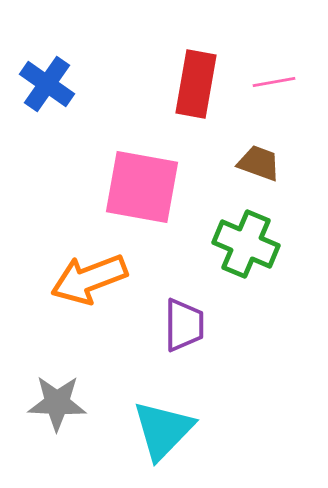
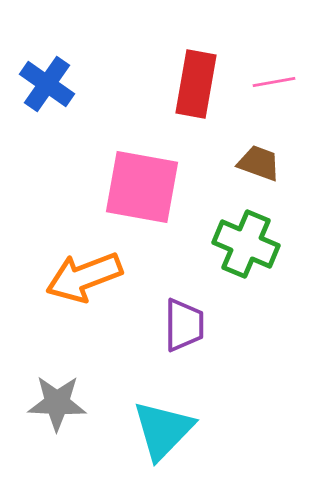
orange arrow: moved 5 px left, 2 px up
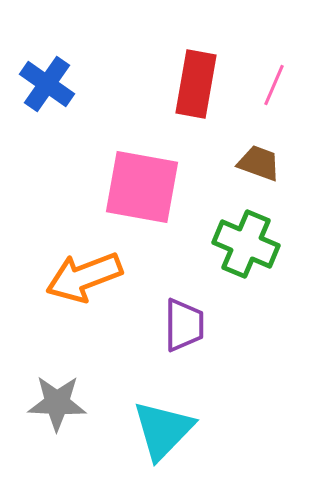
pink line: moved 3 px down; rotated 57 degrees counterclockwise
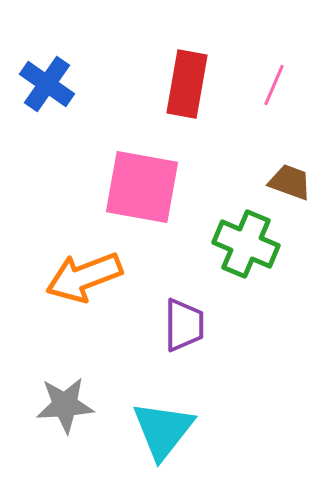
red rectangle: moved 9 px left
brown trapezoid: moved 31 px right, 19 px down
gray star: moved 8 px right, 2 px down; rotated 6 degrees counterclockwise
cyan triangle: rotated 6 degrees counterclockwise
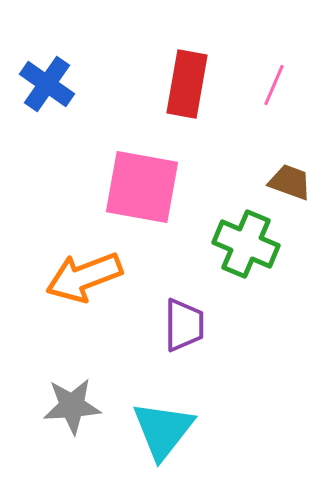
gray star: moved 7 px right, 1 px down
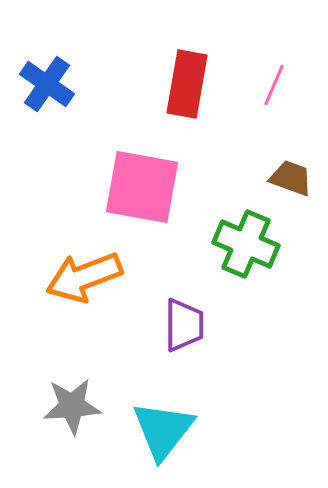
brown trapezoid: moved 1 px right, 4 px up
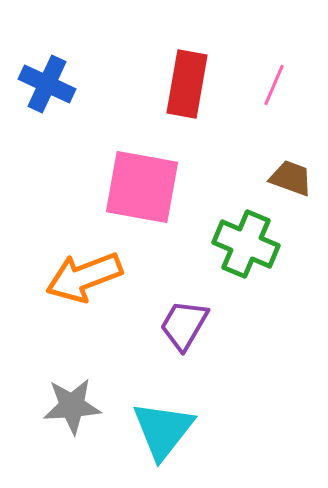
blue cross: rotated 10 degrees counterclockwise
purple trapezoid: rotated 150 degrees counterclockwise
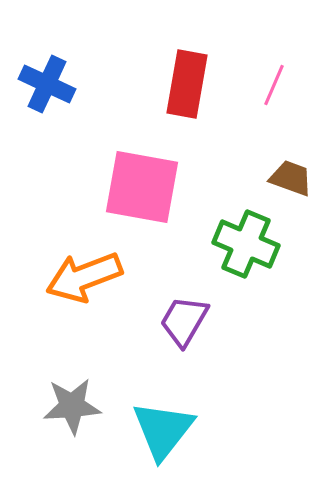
purple trapezoid: moved 4 px up
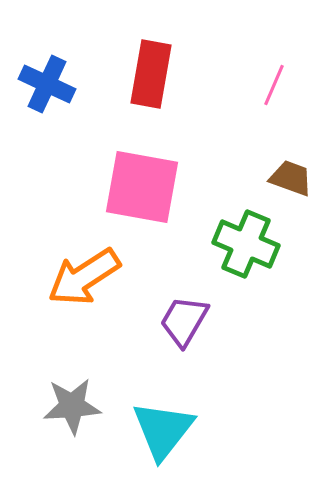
red rectangle: moved 36 px left, 10 px up
orange arrow: rotated 12 degrees counterclockwise
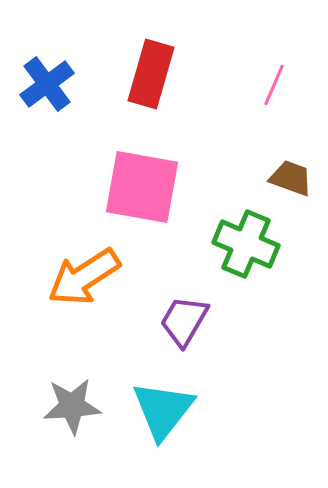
red rectangle: rotated 6 degrees clockwise
blue cross: rotated 28 degrees clockwise
cyan triangle: moved 20 px up
